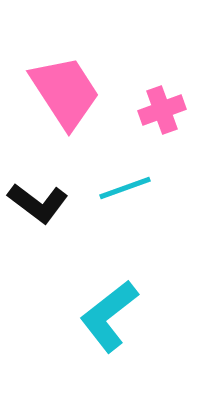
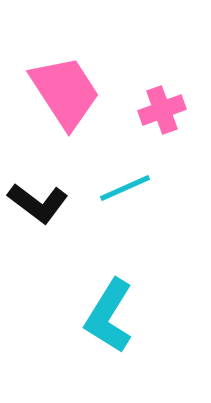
cyan line: rotated 4 degrees counterclockwise
cyan L-shape: rotated 20 degrees counterclockwise
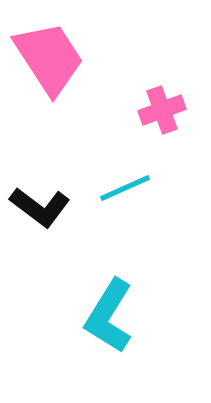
pink trapezoid: moved 16 px left, 34 px up
black L-shape: moved 2 px right, 4 px down
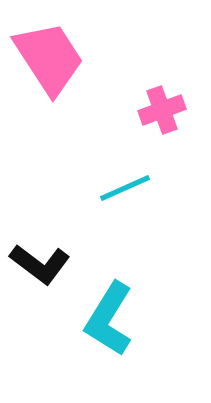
black L-shape: moved 57 px down
cyan L-shape: moved 3 px down
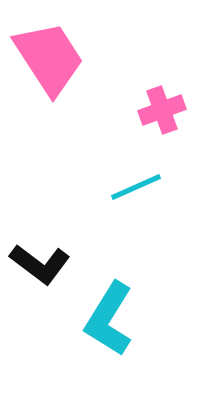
cyan line: moved 11 px right, 1 px up
